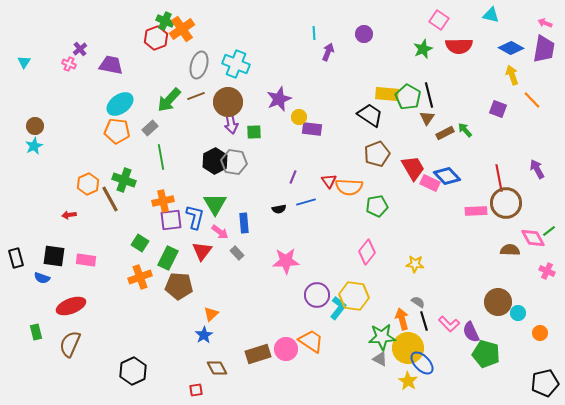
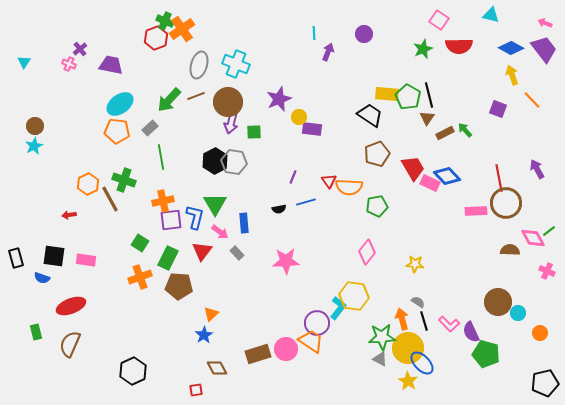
purple trapezoid at (544, 49): rotated 48 degrees counterclockwise
purple arrow at (231, 123): rotated 25 degrees clockwise
purple circle at (317, 295): moved 28 px down
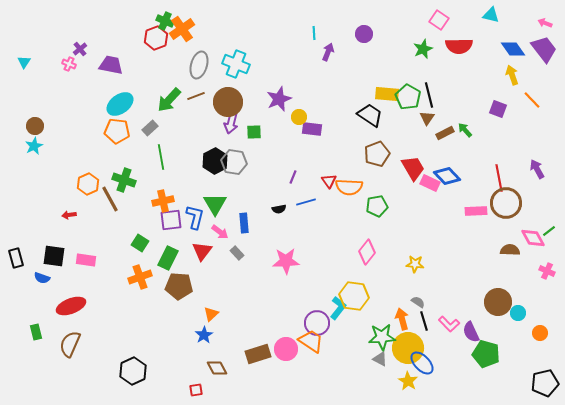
blue diamond at (511, 48): moved 2 px right, 1 px down; rotated 25 degrees clockwise
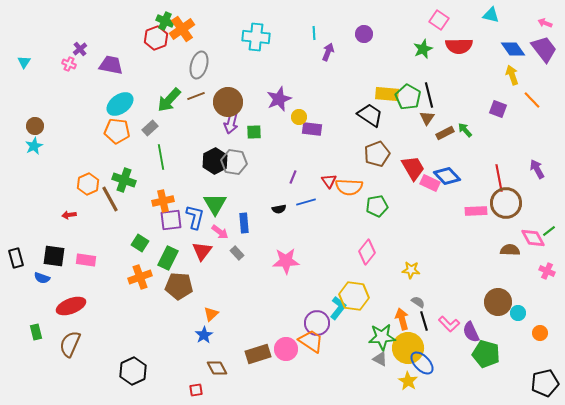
cyan cross at (236, 64): moved 20 px right, 27 px up; rotated 16 degrees counterclockwise
yellow star at (415, 264): moved 4 px left, 6 px down
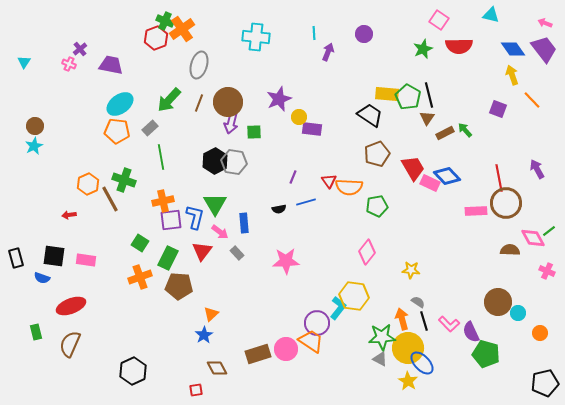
brown line at (196, 96): moved 3 px right, 7 px down; rotated 48 degrees counterclockwise
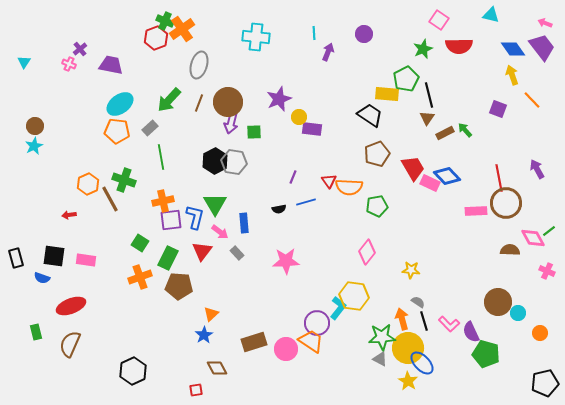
purple trapezoid at (544, 49): moved 2 px left, 2 px up
green pentagon at (408, 97): moved 2 px left, 18 px up; rotated 15 degrees clockwise
brown rectangle at (258, 354): moved 4 px left, 12 px up
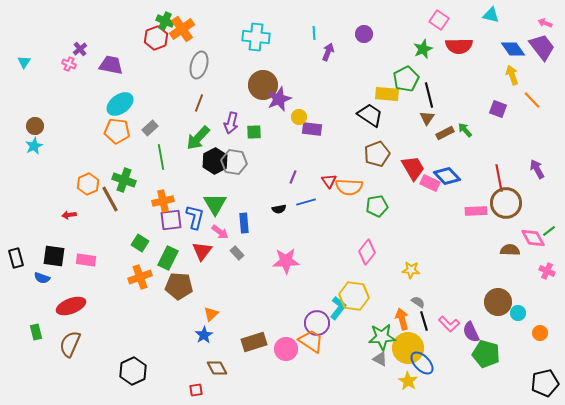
green arrow at (169, 100): moved 29 px right, 38 px down
brown circle at (228, 102): moved 35 px right, 17 px up
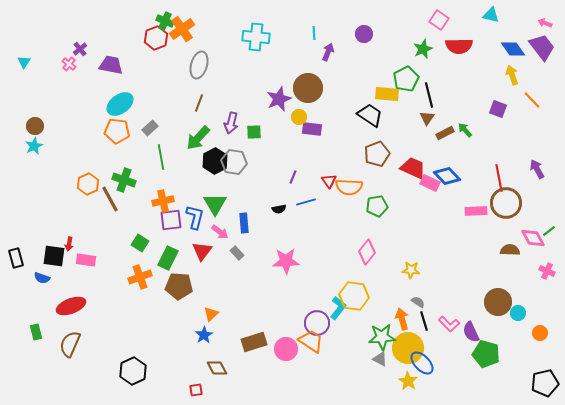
pink cross at (69, 64): rotated 16 degrees clockwise
brown circle at (263, 85): moved 45 px right, 3 px down
red trapezoid at (413, 168): rotated 36 degrees counterclockwise
red arrow at (69, 215): moved 29 px down; rotated 72 degrees counterclockwise
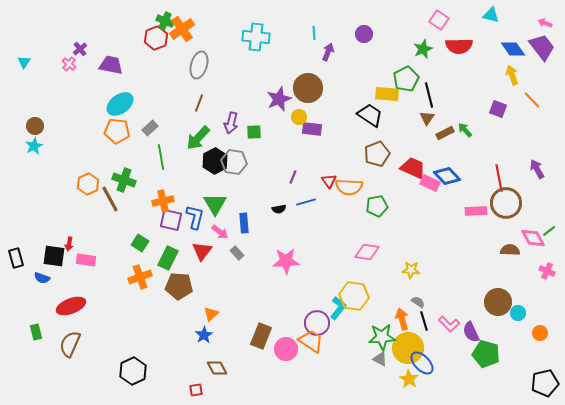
purple square at (171, 220): rotated 20 degrees clockwise
pink diamond at (367, 252): rotated 60 degrees clockwise
brown rectangle at (254, 342): moved 7 px right, 6 px up; rotated 50 degrees counterclockwise
yellow star at (408, 381): moved 1 px right, 2 px up
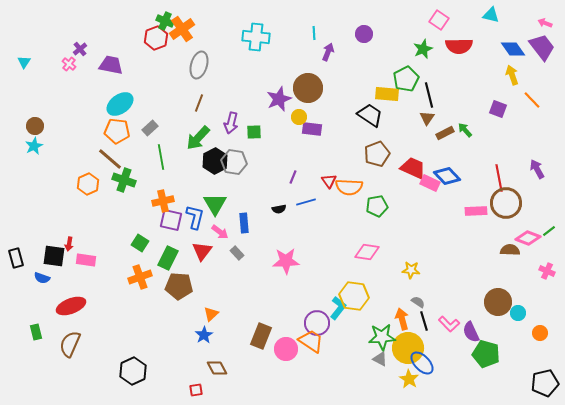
brown line at (110, 199): moved 40 px up; rotated 20 degrees counterclockwise
pink diamond at (533, 238): moved 5 px left; rotated 40 degrees counterclockwise
